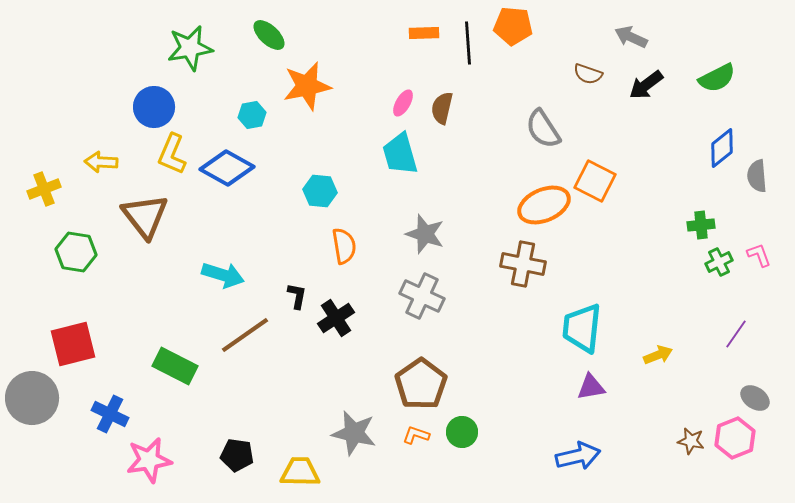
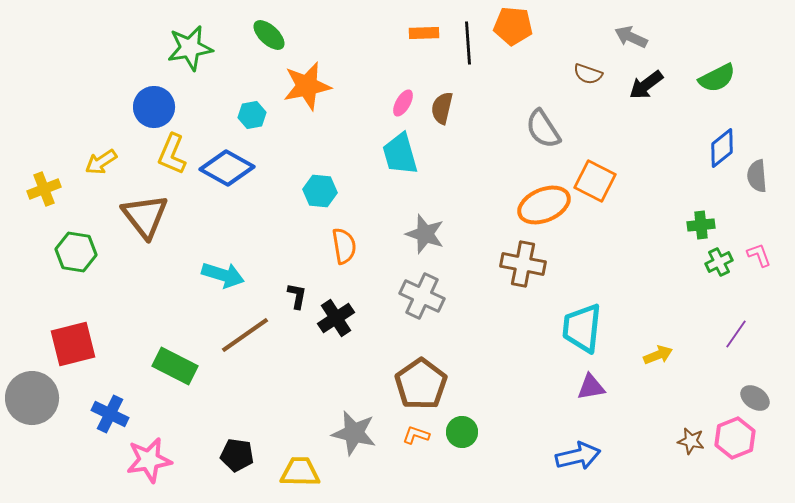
yellow arrow at (101, 162): rotated 36 degrees counterclockwise
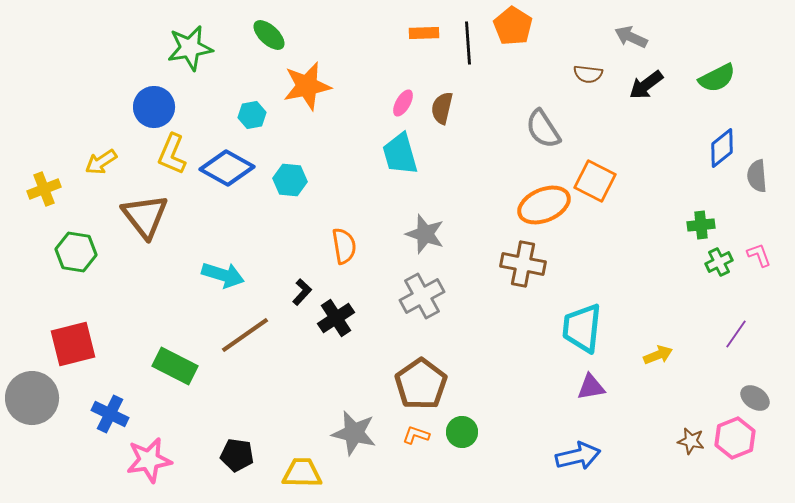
orange pentagon at (513, 26): rotated 27 degrees clockwise
brown semicircle at (588, 74): rotated 12 degrees counterclockwise
cyan hexagon at (320, 191): moved 30 px left, 11 px up
black L-shape at (297, 296): moved 5 px right, 4 px up; rotated 32 degrees clockwise
gray cross at (422, 296): rotated 36 degrees clockwise
yellow trapezoid at (300, 472): moved 2 px right, 1 px down
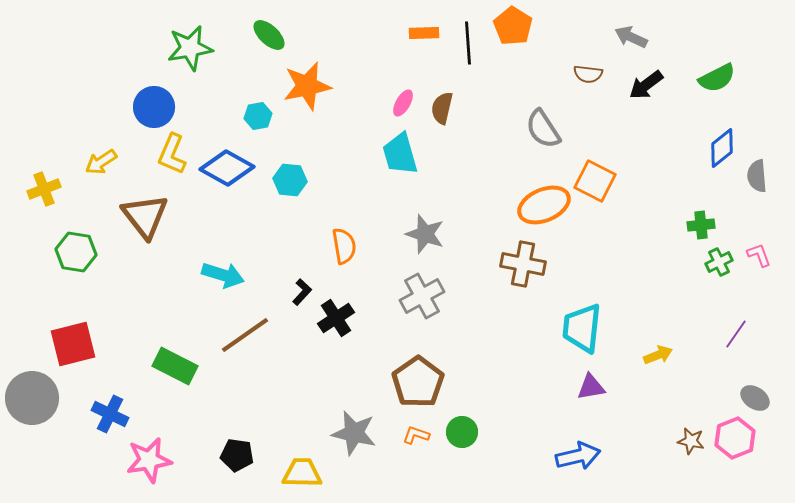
cyan hexagon at (252, 115): moved 6 px right, 1 px down
brown pentagon at (421, 384): moved 3 px left, 2 px up
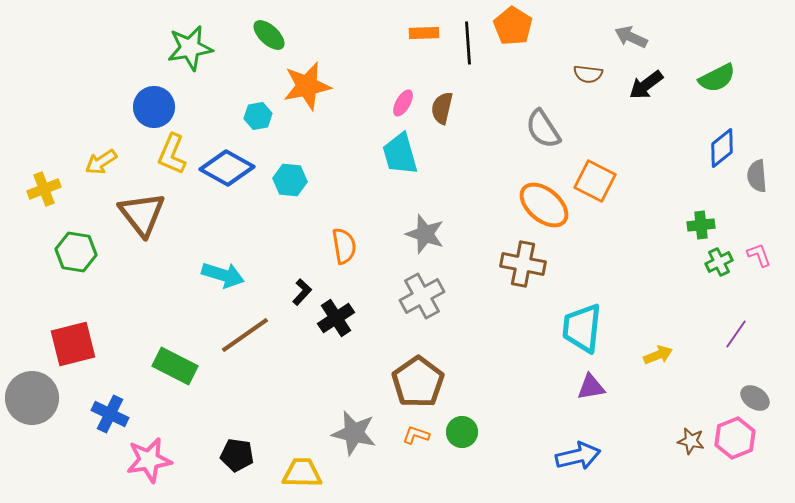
orange ellipse at (544, 205): rotated 63 degrees clockwise
brown triangle at (145, 216): moved 3 px left, 2 px up
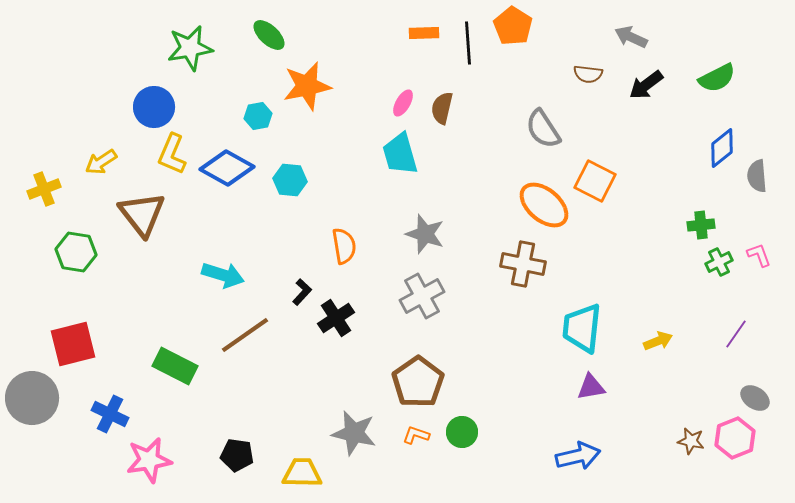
yellow arrow at (658, 355): moved 14 px up
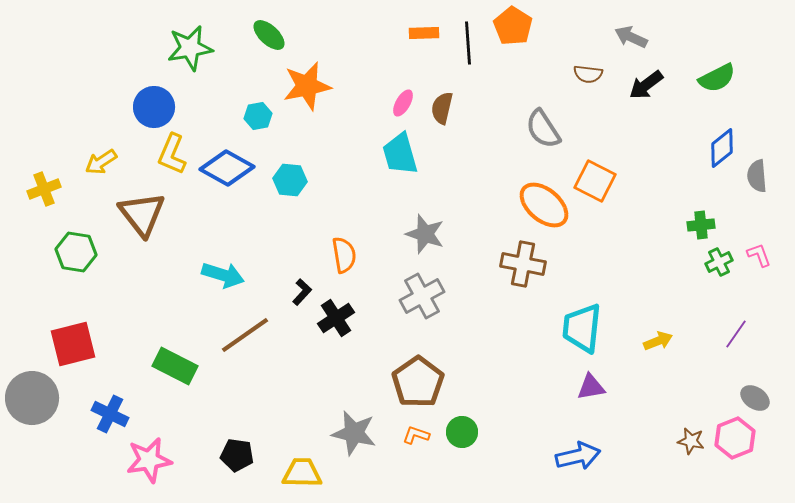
orange semicircle at (344, 246): moved 9 px down
